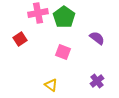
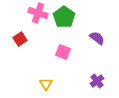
pink cross: rotated 30 degrees clockwise
yellow triangle: moved 5 px left, 1 px up; rotated 24 degrees clockwise
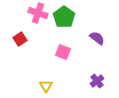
yellow triangle: moved 2 px down
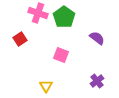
pink square: moved 2 px left, 3 px down
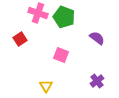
green pentagon: rotated 15 degrees counterclockwise
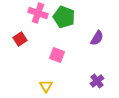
purple semicircle: rotated 84 degrees clockwise
pink square: moved 4 px left
